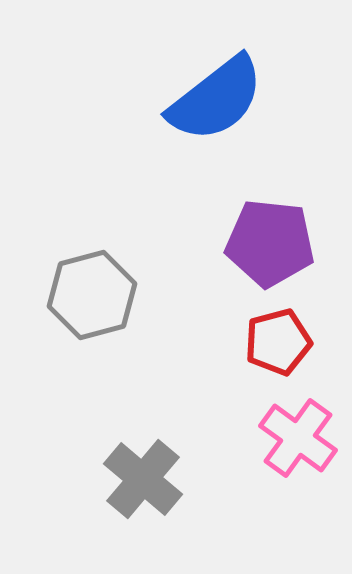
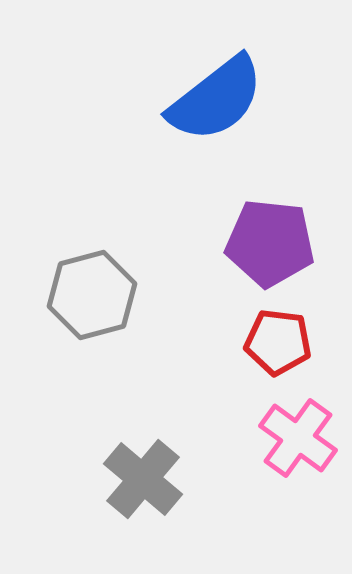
red pentagon: rotated 22 degrees clockwise
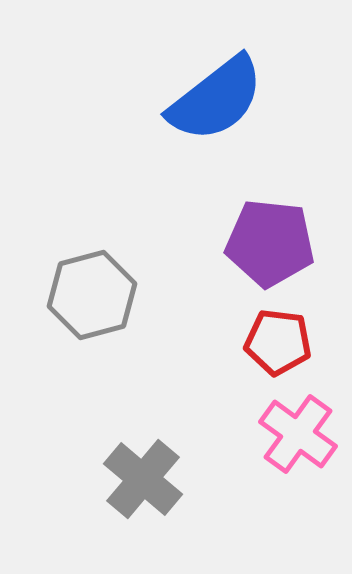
pink cross: moved 4 px up
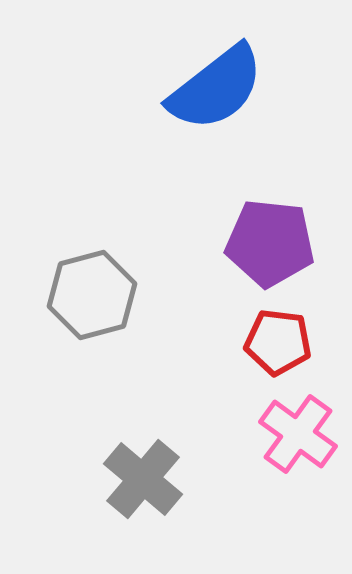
blue semicircle: moved 11 px up
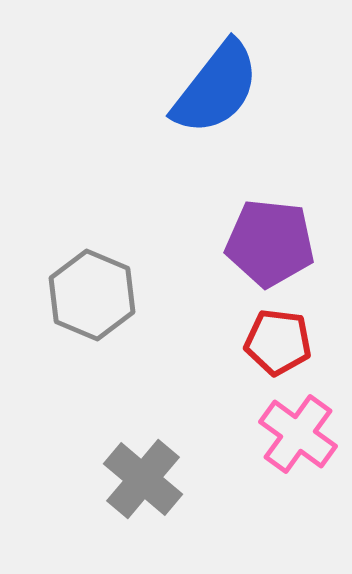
blue semicircle: rotated 14 degrees counterclockwise
gray hexagon: rotated 22 degrees counterclockwise
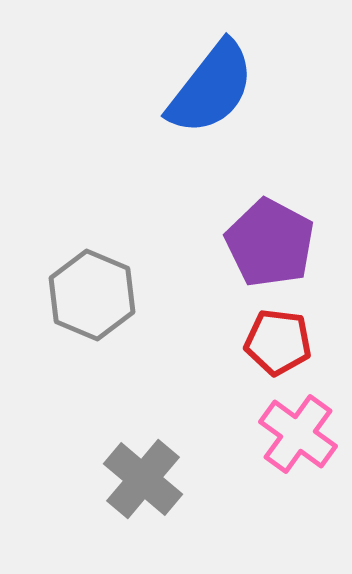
blue semicircle: moved 5 px left
purple pentagon: rotated 22 degrees clockwise
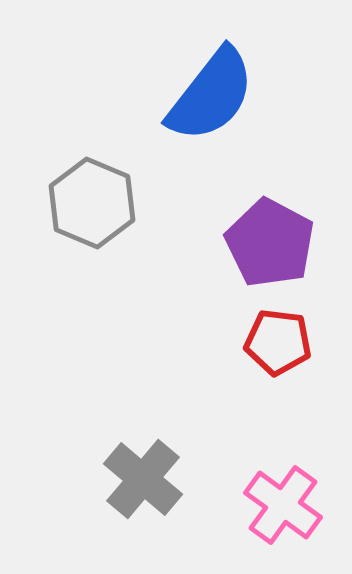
blue semicircle: moved 7 px down
gray hexagon: moved 92 px up
pink cross: moved 15 px left, 71 px down
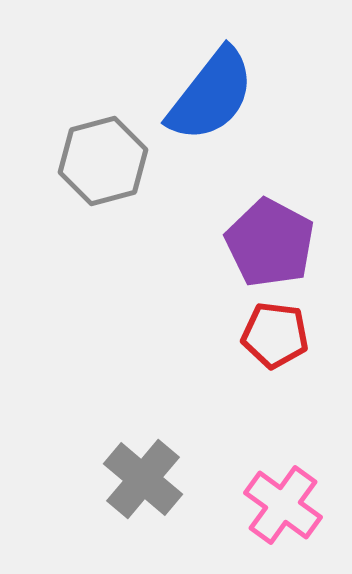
gray hexagon: moved 11 px right, 42 px up; rotated 22 degrees clockwise
red pentagon: moved 3 px left, 7 px up
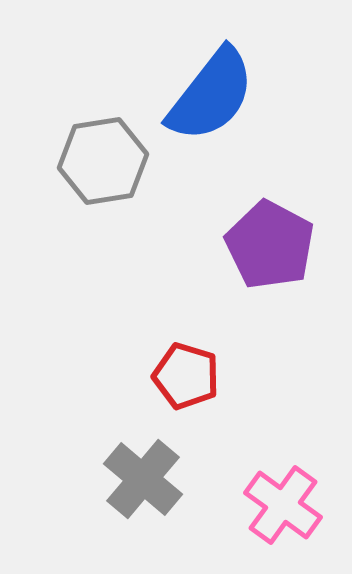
gray hexagon: rotated 6 degrees clockwise
purple pentagon: moved 2 px down
red pentagon: moved 89 px left, 41 px down; rotated 10 degrees clockwise
